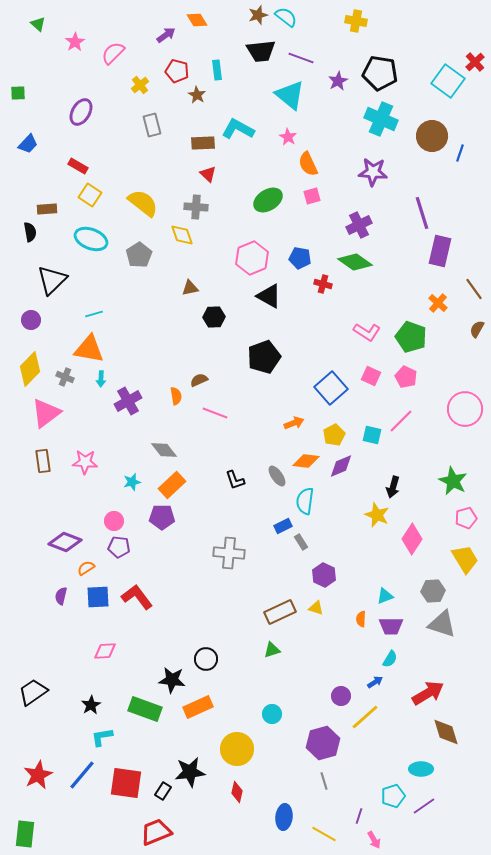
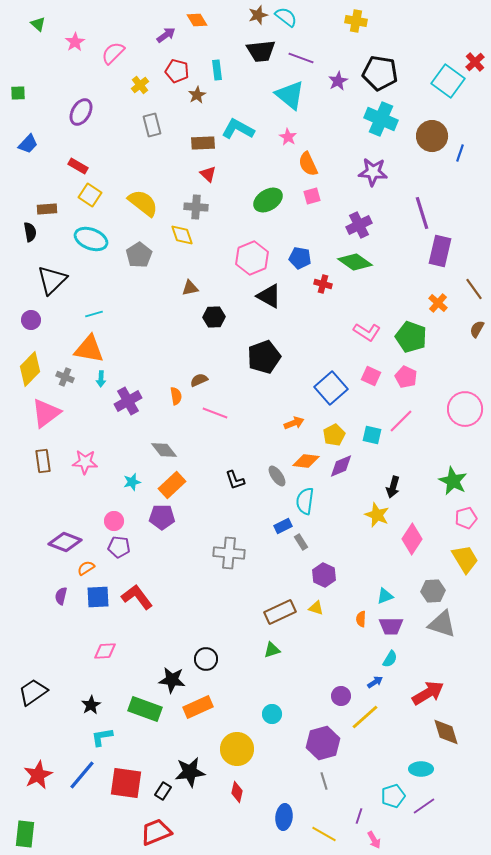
brown star at (197, 95): rotated 12 degrees clockwise
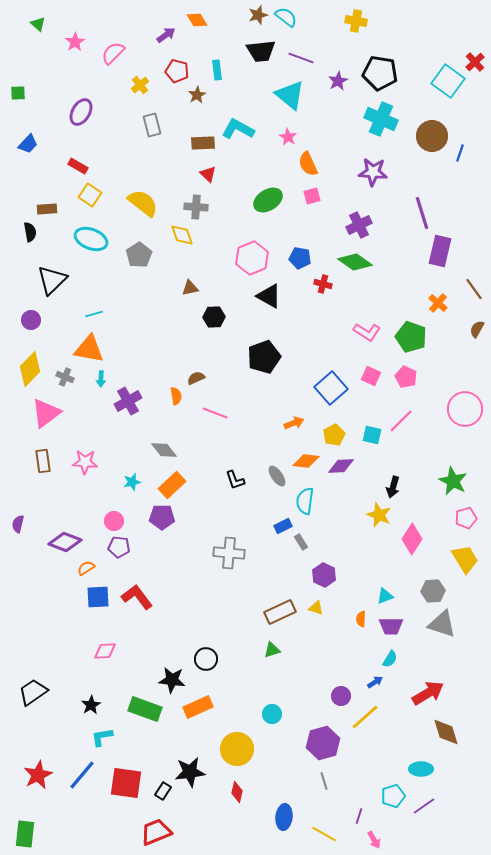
brown semicircle at (199, 380): moved 3 px left, 2 px up
purple diamond at (341, 466): rotated 20 degrees clockwise
yellow star at (377, 515): moved 2 px right
purple semicircle at (61, 596): moved 43 px left, 72 px up
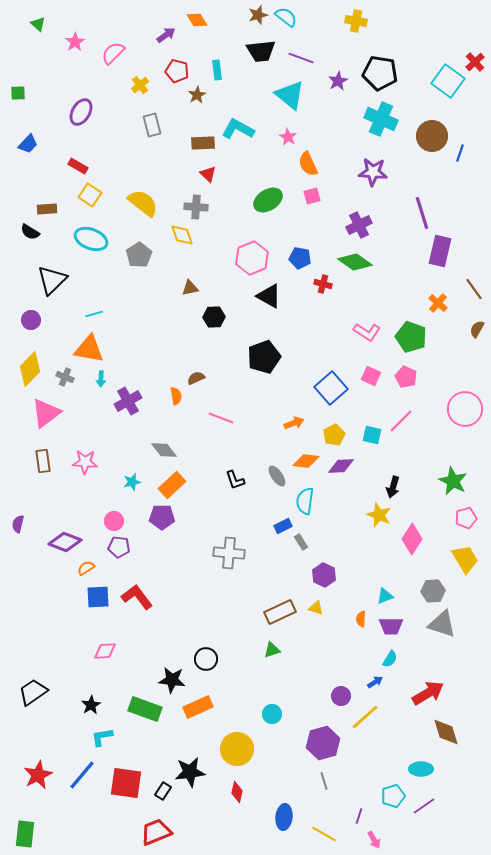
black semicircle at (30, 232): rotated 132 degrees clockwise
pink line at (215, 413): moved 6 px right, 5 px down
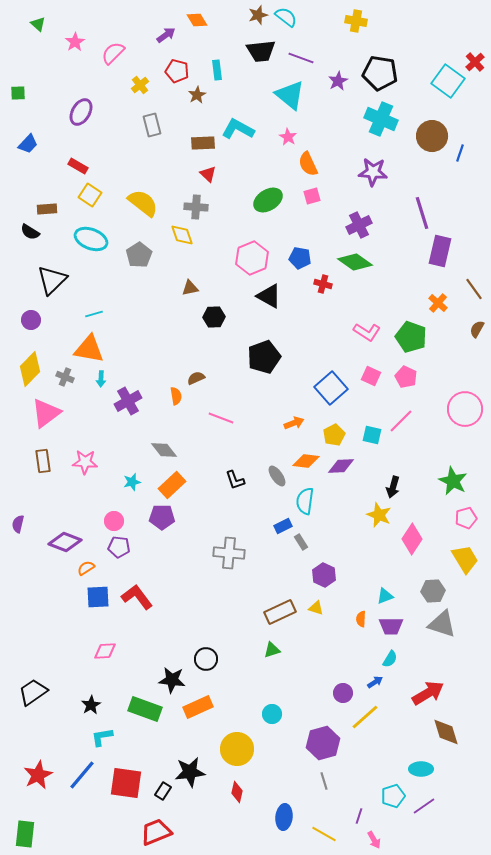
purple circle at (341, 696): moved 2 px right, 3 px up
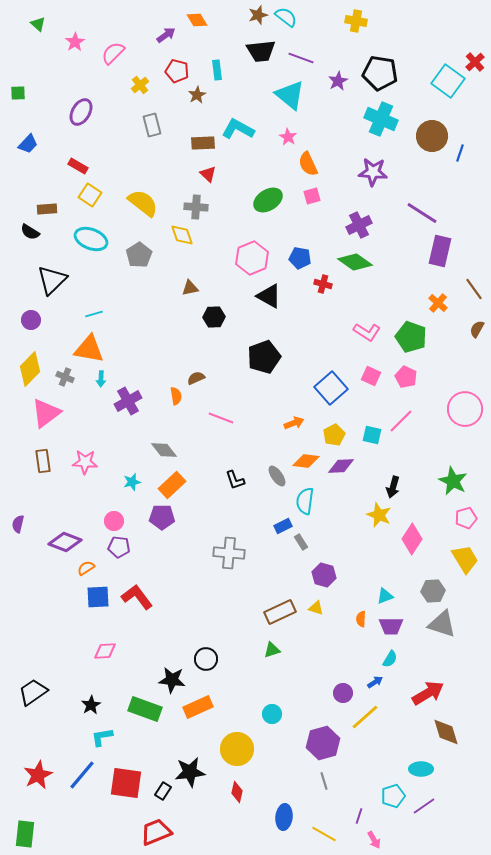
purple line at (422, 213): rotated 40 degrees counterclockwise
purple hexagon at (324, 575): rotated 10 degrees counterclockwise
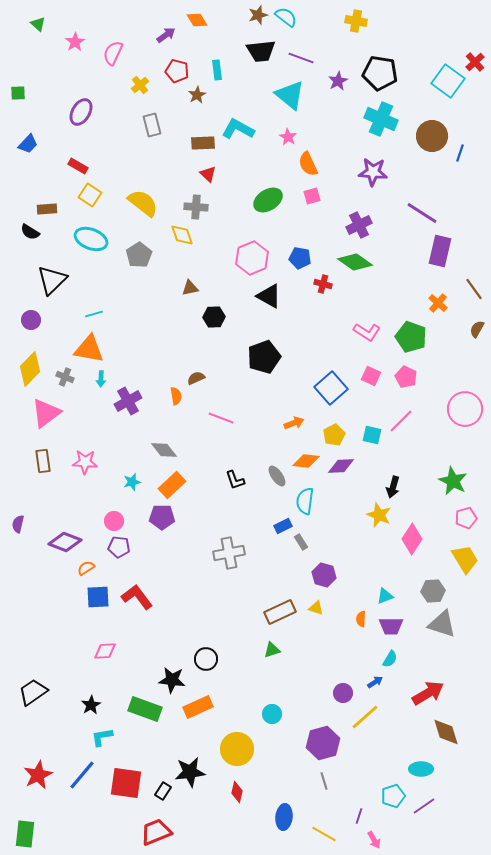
pink semicircle at (113, 53): rotated 20 degrees counterclockwise
gray cross at (229, 553): rotated 16 degrees counterclockwise
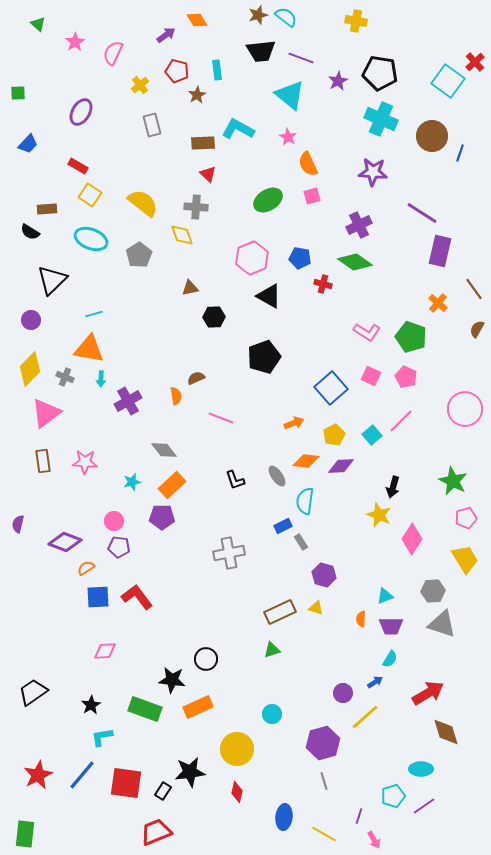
cyan square at (372, 435): rotated 36 degrees clockwise
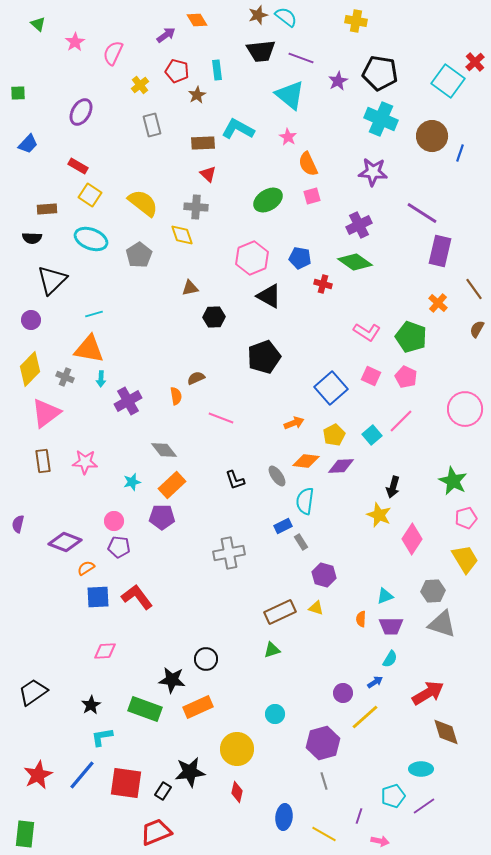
black semicircle at (30, 232): moved 2 px right, 6 px down; rotated 30 degrees counterclockwise
cyan circle at (272, 714): moved 3 px right
pink arrow at (374, 840): moved 6 px right, 1 px down; rotated 48 degrees counterclockwise
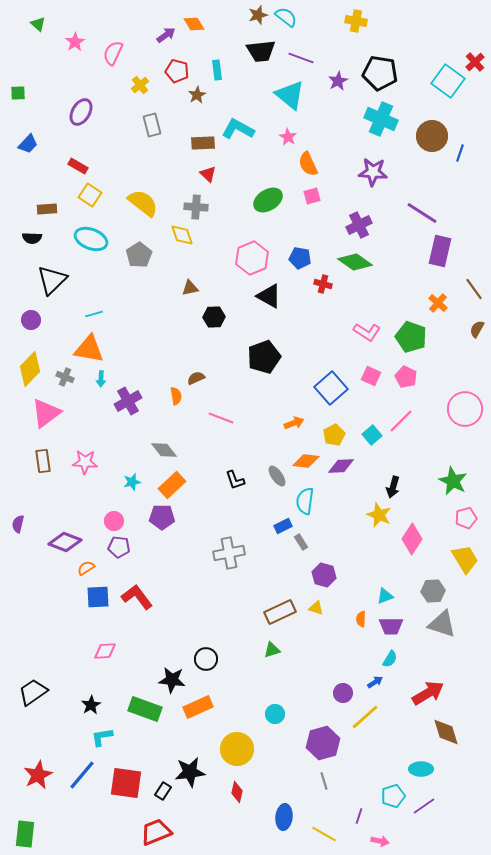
orange diamond at (197, 20): moved 3 px left, 4 px down
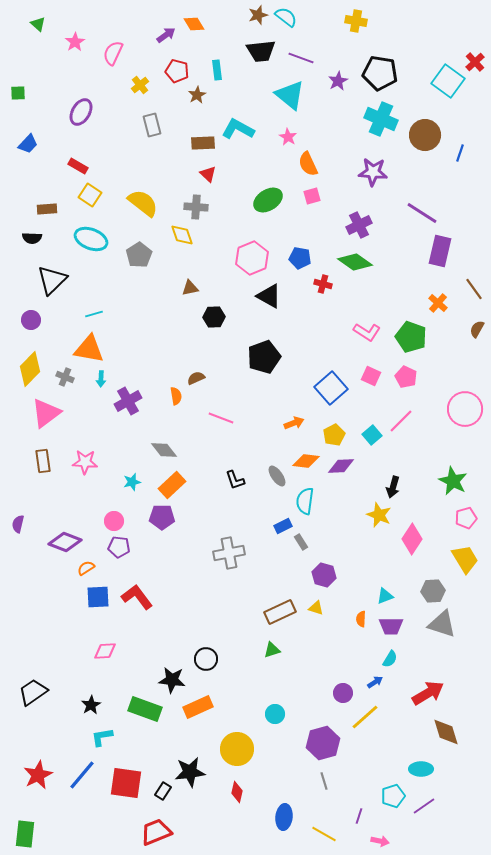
brown circle at (432, 136): moved 7 px left, 1 px up
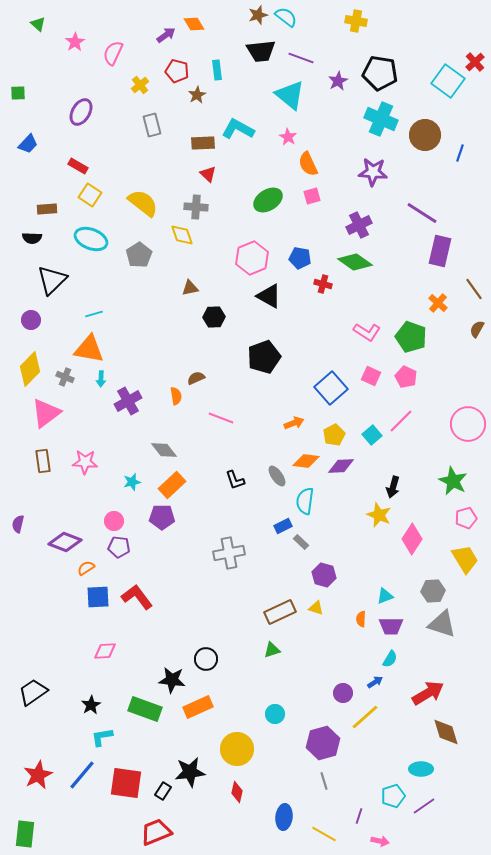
pink circle at (465, 409): moved 3 px right, 15 px down
gray rectangle at (301, 542): rotated 14 degrees counterclockwise
